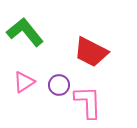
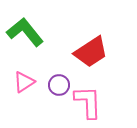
red trapezoid: rotated 60 degrees counterclockwise
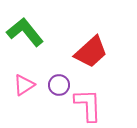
red trapezoid: rotated 9 degrees counterclockwise
pink triangle: moved 3 px down
pink L-shape: moved 3 px down
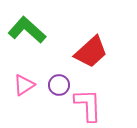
green L-shape: moved 2 px right, 2 px up; rotated 9 degrees counterclockwise
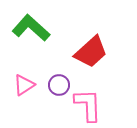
green L-shape: moved 4 px right, 2 px up
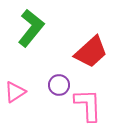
green L-shape: rotated 87 degrees clockwise
pink triangle: moved 9 px left, 7 px down
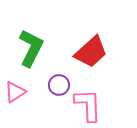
green L-shape: moved 20 px down; rotated 12 degrees counterclockwise
